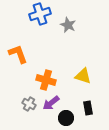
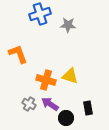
gray star: rotated 21 degrees counterclockwise
yellow triangle: moved 13 px left
purple arrow: moved 1 px left, 1 px down; rotated 72 degrees clockwise
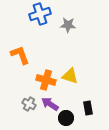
orange L-shape: moved 2 px right, 1 px down
